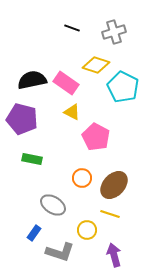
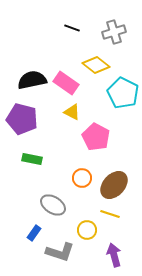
yellow diamond: rotated 20 degrees clockwise
cyan pentagon: moved 6 px down
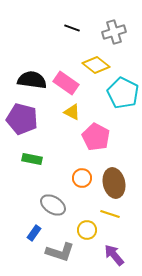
black semicircle: rotated 20 degrees clockwise
brown ellipse: moved 2 px up; rotated 56 degrees counterclockwise
purple arrow: rotated 25 degrees counterclockwise
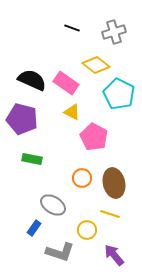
black semicircle: rotated 16 degrees clockwise
cyan pentagon: moved 4 px left, 1 px down
pink pentagon: moved 2 px left
blue rectangle: moved 5 px up
